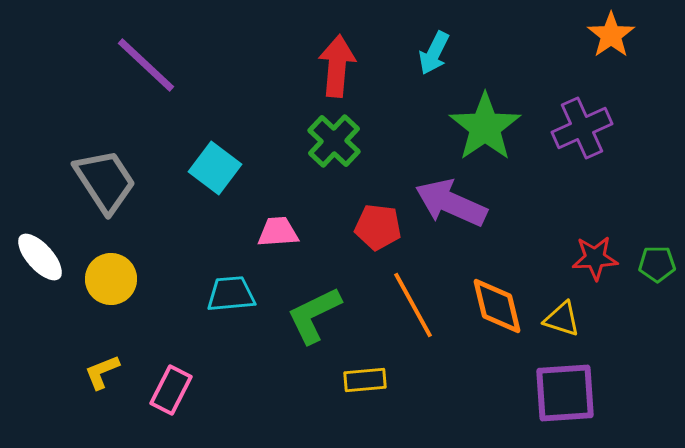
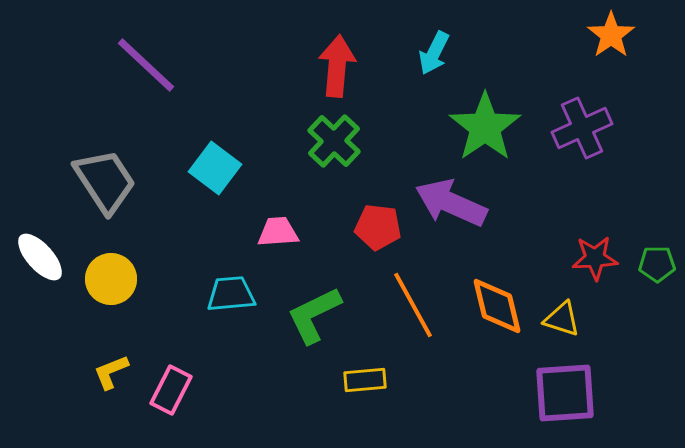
yellow L-shape: moved 9 px right
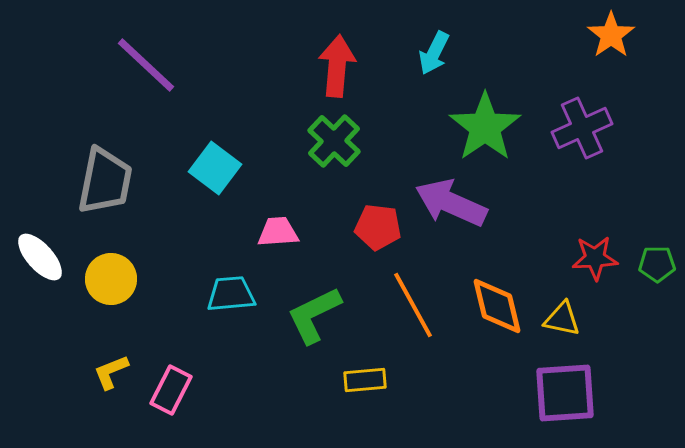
gray trapezoid: rotated 44 degrees clockwise
yellow triangle: rotated 6 degrees counterclockwise
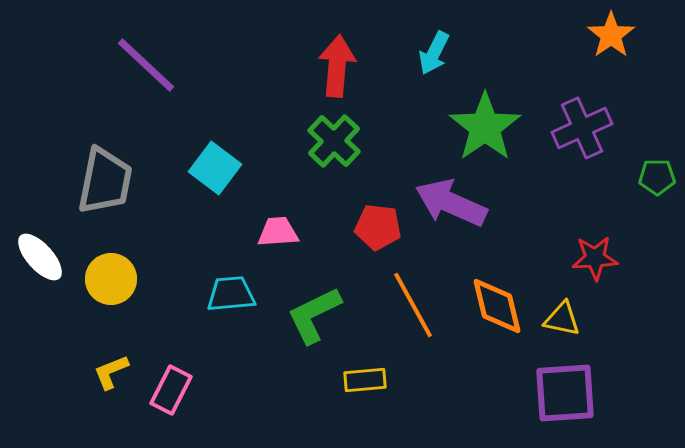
green pentagon: moved 87 px up
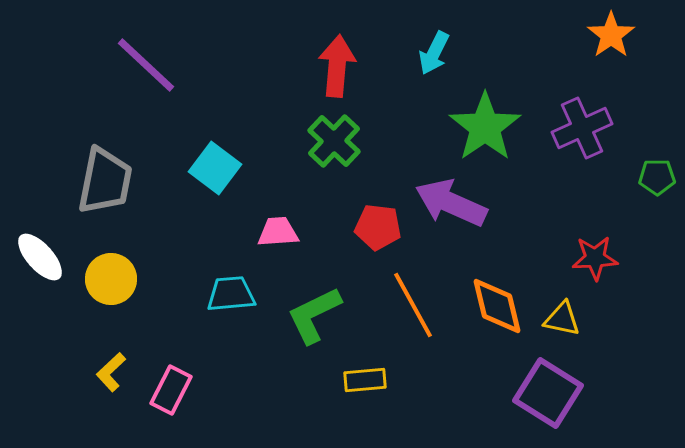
yellow L-shape: rotated 21 degrees counterclockwise
purple square: moved 17 px left; rotated 36 degrees clockwise
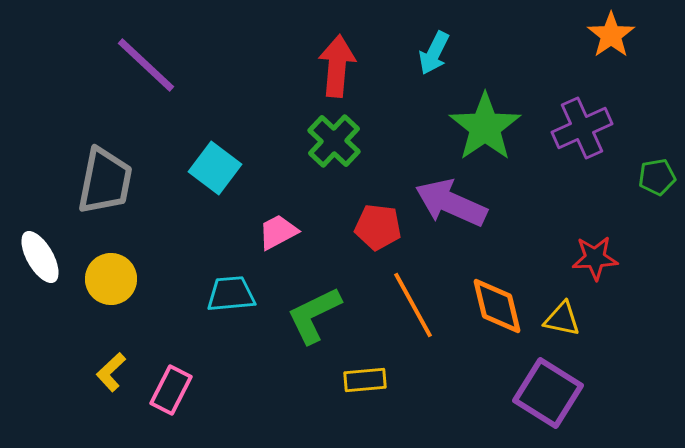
green pentagon: rotated 9 degrees counterclockwise
pink trapezoid: rotated 24 degrees counterclockwise
white ellipse: rotated 12 degrees clockwise
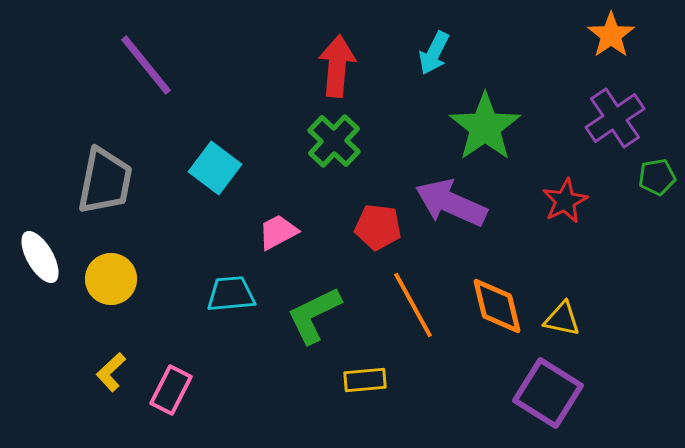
purple line: rotated 8 degrees clockwise
purple cross: moved 33 px right, 10 px up; rotated 10 degrees counterclockwise
red star: moved 30 px left, 57 px up; rotated 24 degrees counterclockwise
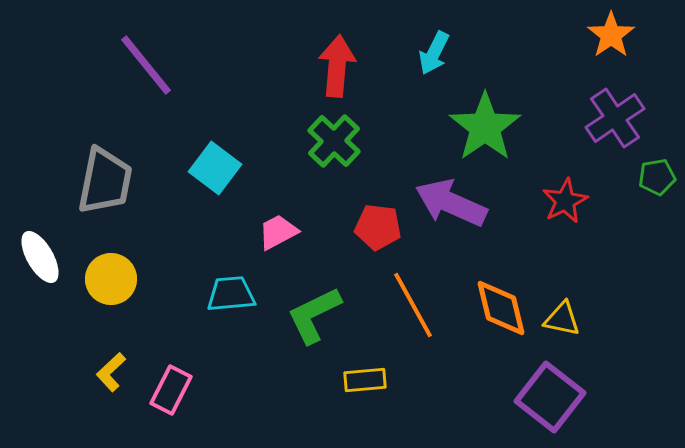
orange diamond: moved 4 px right, 2 px down
purple square: moved 2 px right, 4 px down; rotated 6 degrees clockwise
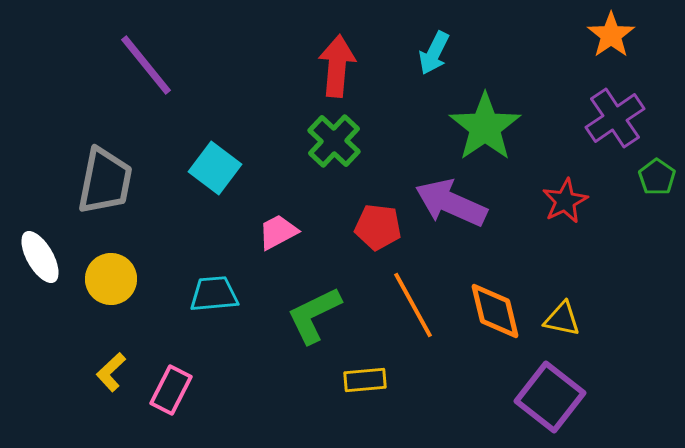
green pentagon: rotated 27 degrees counterclockwise
cyan trapezoid: moved 17 px left
orange diamond: moved 6 px left, 3 px down
